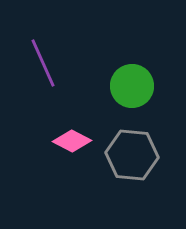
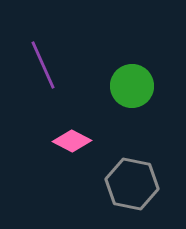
purple line: moved 2 px down
gray hexagon: moved 29 px down; rotated 6 degrees clockwise
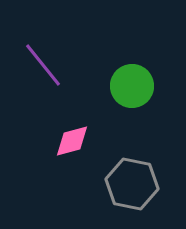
purple line: rotated 15 degrees counterclockwise
pink diamond: rotated 42 degrees counterclockwise
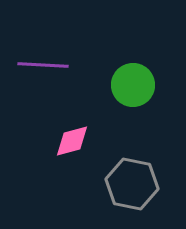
purple line: rotated 48 degrees counterclockwise
green circle: moved 1 px right, 1 px up
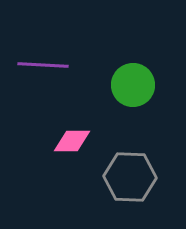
pink diamond: rotated 15 degrees clockwise
gray hexagon: moved 2 px left, 7 px up; rotated 9 degrees counterclockwise
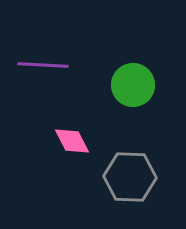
pink diamond: rotated 63 degrees clockwise
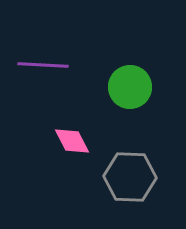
green circle: moved 3 px left, 2 px down
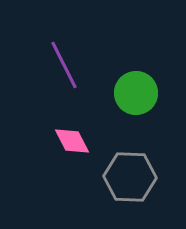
purple line: moved 21 px right; rotated 60 degrees clockwise
green circle: moved 6 px right, 6 px down
